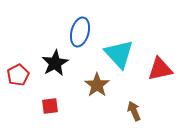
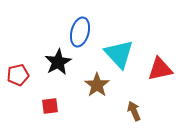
black star: moved 3 px right, 1 px up
red pentagon: rotated 15 degrees clockwise
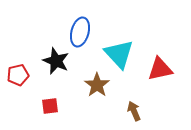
black star: moved 2 px left, 1 px up; rotated 20 degrees counterclockwise
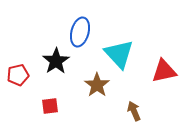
black star: rotated 16 degrees clockwise
red triangle: moved 4 px right, 2 px down
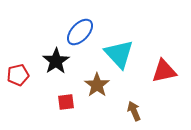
blue ellipse: rotated 28 degrees clockwise
red square: moved 16 px right, 4 px up
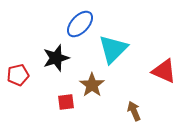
blue ellipse: moved 8 px up
cyan triangle: moved 6 px left, 5 px up; rotated 28 degrees clockwise
black star: moved 3 px up; rotated 16 degrees clockwise
red triangle: rotated 36 degrees clockwise
brown star: moved 5 px left
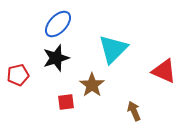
blue ellipse: moved 22 px left
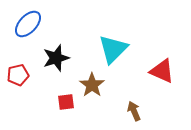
blue ellipse: moved 30 px left
red triangle: moved 2 px left
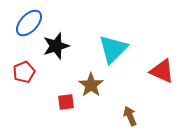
blue ellipse: moved 1 px right, 1 px up
black star: moved 12 px up
red pentagon: moved 6 px right, 3 px up; rotated 10 degrees counterclockwise
brown star: moved 1 px left
brown arrow: moved 4 px left, 5 px down
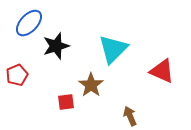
red pentagon: moved 7 px left, 3 px down
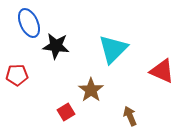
blue ellipse: rotated 68 degrees counterclockwise
black star: rotated 24 degrees clockwise
red pentagon: rotated 20 degrees clockwise
brown star: moved 5 px down
red square: moved 10 px down; rotated 24 degrees counterclockwise
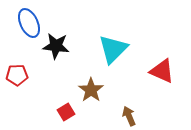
brown arrow: moved 1 px left
